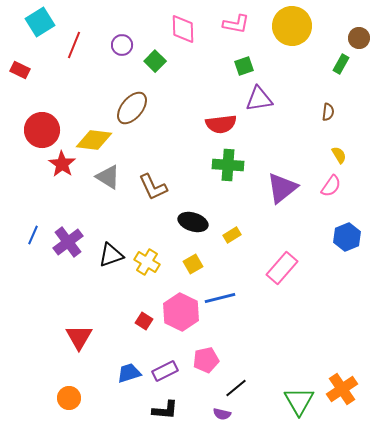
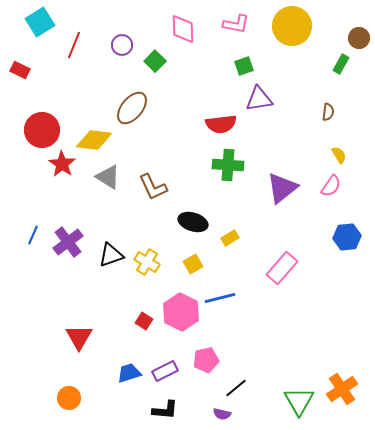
yellow rectangle at (232, 235): moved 2 px left, 3 px down
blue hexagon at (347, 237): rotated 16 degrees clockwise
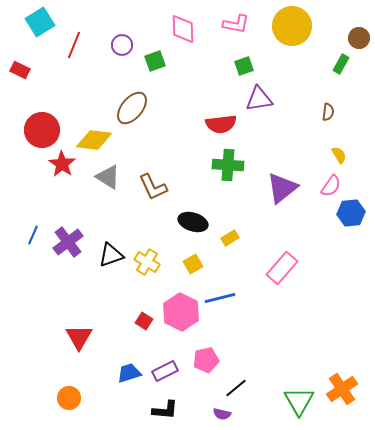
green square at (155, 61): rotated 25 degrees clockwise
blue hexagon at (347, 237): moved 4 px right, 24 px up
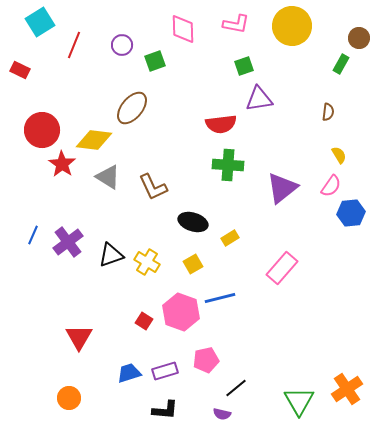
pink hexagon at (181, 312): rotated 6 degrees counterclockwise
purple rectangle at (165, 371): rotated 10 degrees clockwise
orange cross at (342, 389): moved 5 px right
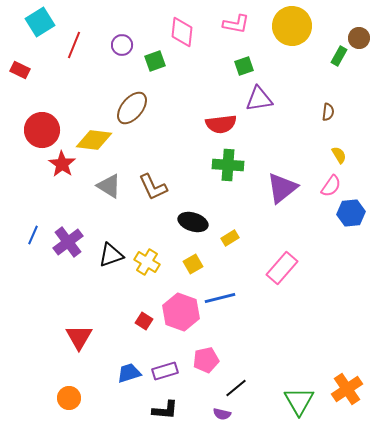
pink diamond at (183, 29): moved 1 px left, 3 px down; rotated 8 degrees clockwise
green rectangle at (341, 64): moved 2 px left, 8 px up
gray triangle at (108, 177): moved 1 px right, 9 px down
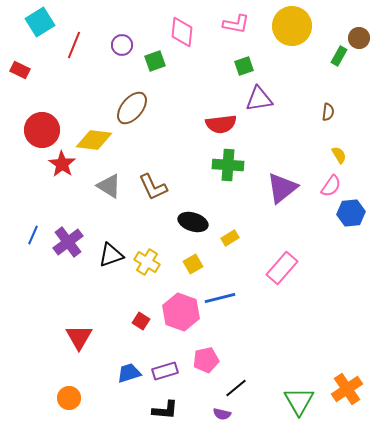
red square at (144, 321): moved 3 px left
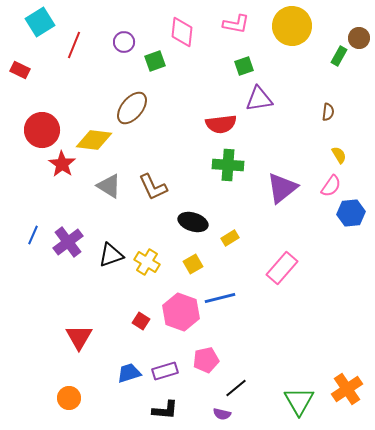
purple circle at (122, 45): moved 2 px right, 3 px up
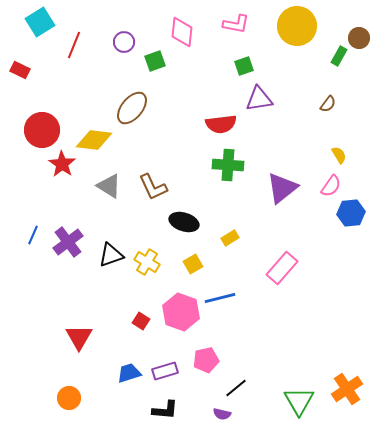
yellow circle at (292, 26): moved 5 px right
brown semicircle at (328, 112): moved 8 px up; rotated 30 degrees clockwise
black ellipse at (193, 222): moved 9 px left
